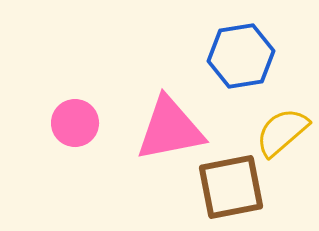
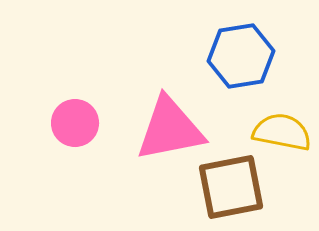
yellow semicircle: rotated 52 degrees clockwise
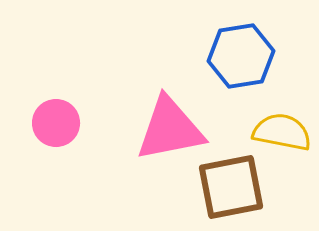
pink circle: moved 19 px left
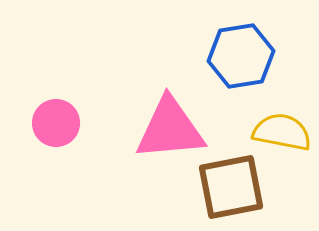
pink triangle: rotated 6 degrees clockwise
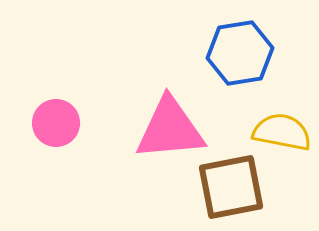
blue hexagon: moved 1 px left, 3 px up
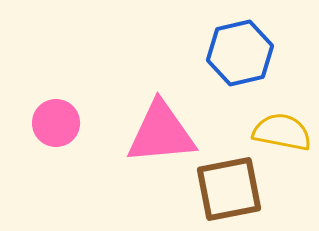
blue hexagon: rotated 4 degrees counterclockwise
pink triangle: moved 9 px left, 4 px down
brown square: moved 2 px left, 2 px down
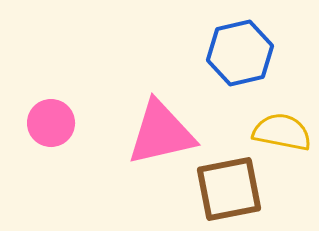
pink circle: moved 5 px left
pink triangle: rotated 8 degrees counterclockwise
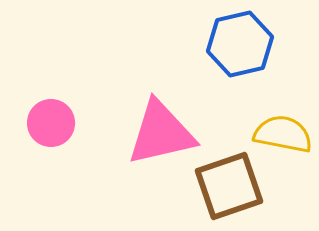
blue hexagon: moved 9 px up
yellow semicircle: moved 1 px right, 2 px down
brown square: moved 3 px up; rotated 8 degrees counterclockwise
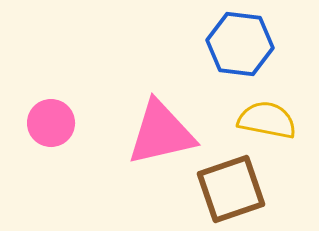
blue hexagon: rotated 20 degrees clockwise
yellow semicircle: moved 16 px left, 14 px up
brown square: moved 2 px right, 3 px down
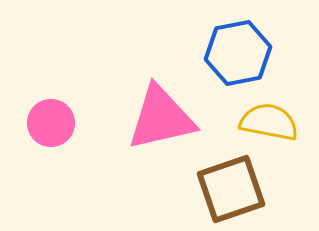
blue hexagon: moved 2 px left, 9 px down; rotated 18 degrees counterclockwise
yellow semicircle: moved 2 px right, 2 px down
pink triangle: moved 15 px up
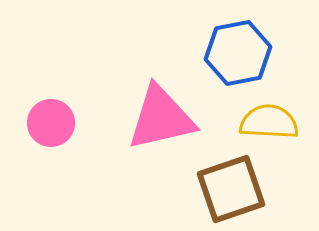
yellow semicircle: rotated 8 degrees counterclockwise
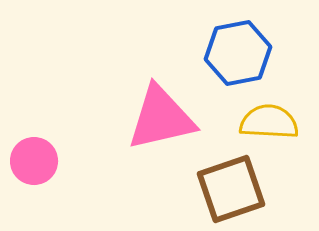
pink circle: moved 17 px left, 38 px down
